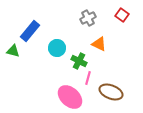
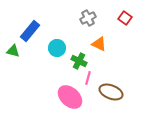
red square: moved 3 px right, 3 px down
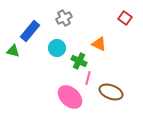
gray cross: moved 24 px left
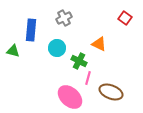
blue rectangle: moved 1 px right, 1 px up; rotated 35 degrees counterclockwise
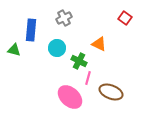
green triangle: moved 1 px right, 1 px up
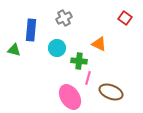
green cross: rotated 21 degrees counterclockwise
pink ellipse: rotated 15 degrees clockwise
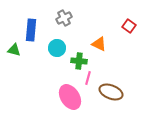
red square: moved 4 px right, 8 px down
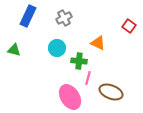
blue rectangle: moved 3 px left, 14 px up; rotated 20 degrees clockwise
orange triangle: moved 1 px left, 1 px up
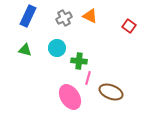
orange triangle: moved 8 px left, 27 px up
green triangle: moved 11 px right
